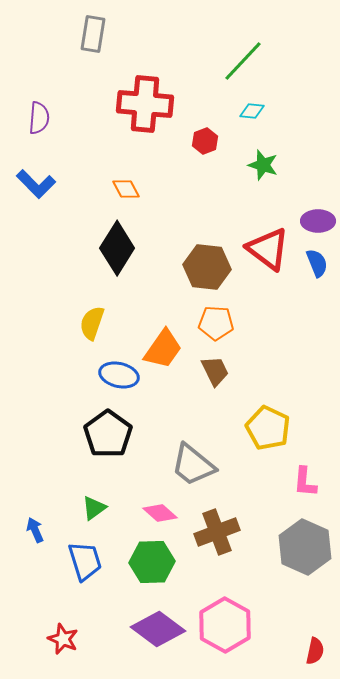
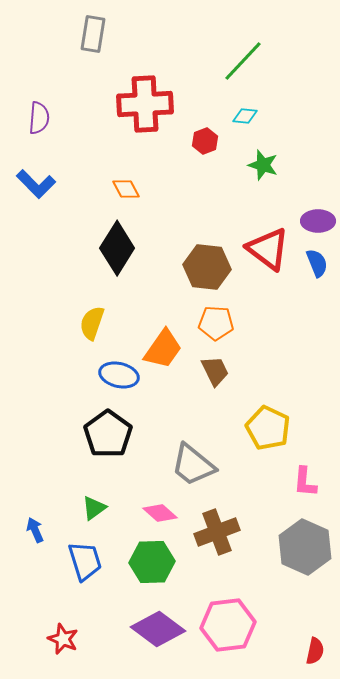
red cross: rotated 8 degrees counterclockwise
cyan diamond: moved 7 px left, 5 px down
pink hexagon: moved 3 px right; rotated 24 degrees clockwise
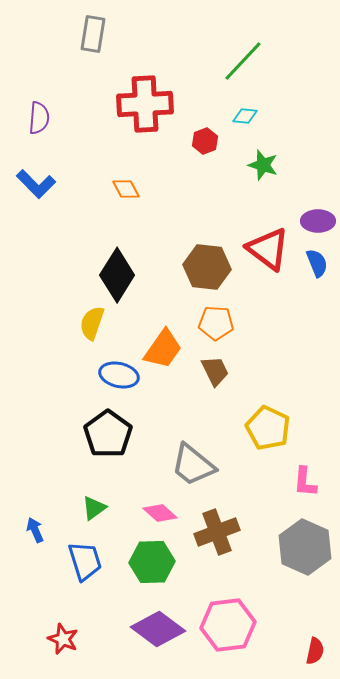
black diamond: moved 27 px down
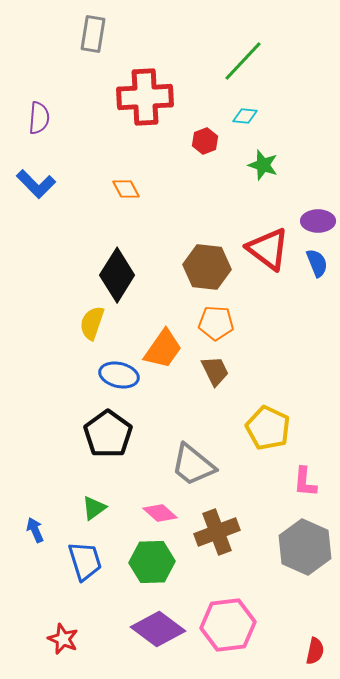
red cross: moved 7 px up
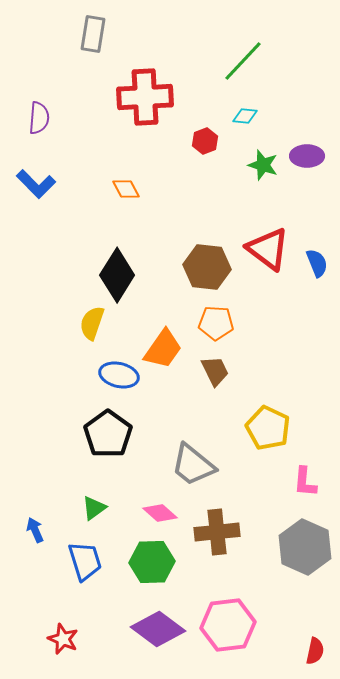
purple ellipse: moved 11 px left, 65 px up
brown cross: rotated 15 degrees clockwise
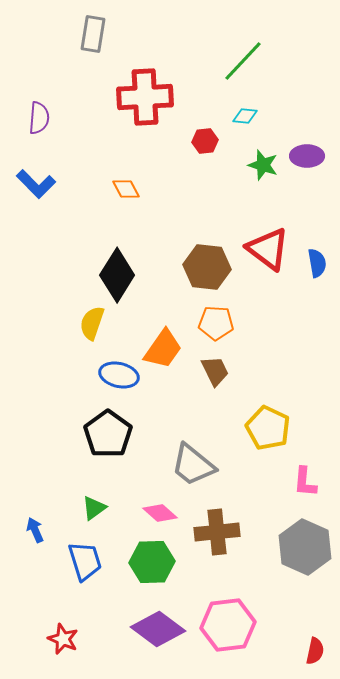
red hexagon: rotated 15 degrees clockwise
blue semicircle: rotated 12 degrees clockwise
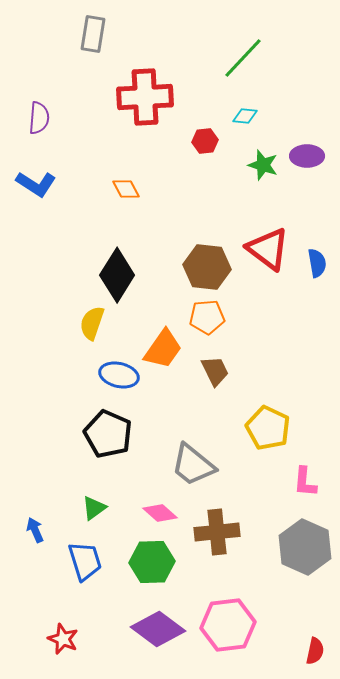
green line: moved 3 px up
blue L-shape: rotated 12 degrees counterclockwise
orange pentagon: moved 9 px left, 6 px up; rotated 8 degrees counterclockwise
black pentagon: rotated 12 degrees counterclockwise
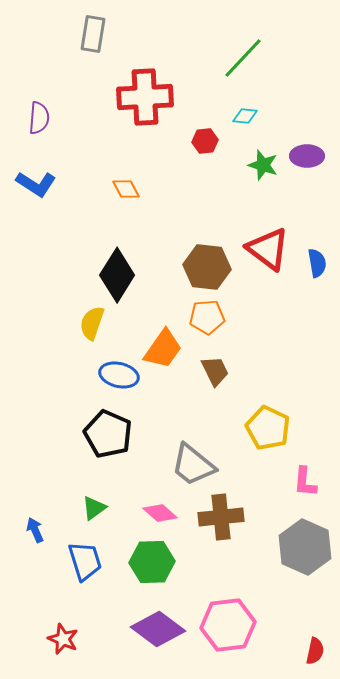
brown cross: moved 4 px right, 15 px up
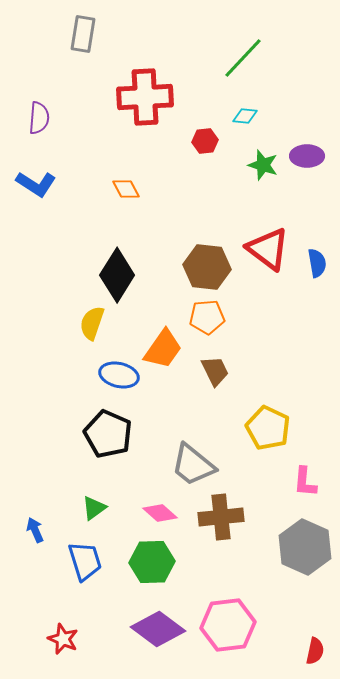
gray rectangle: moved 10 px left
